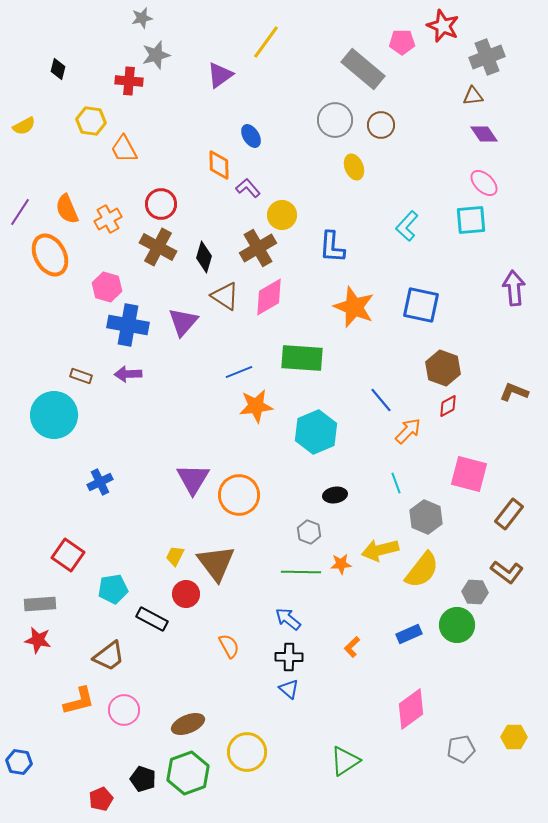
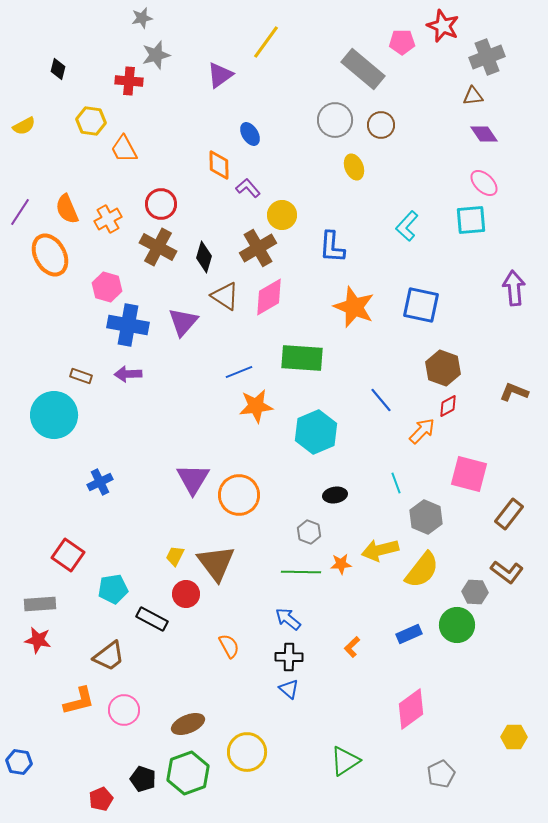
blue ellipse at (251, 136): moved 1 px left, 2 px up
orange arrow at (408, 431): moved 14 px right
gray pentagon at (461, 749): moved 20 px left, 25 px down; rotated 16 degrees counterclockwise
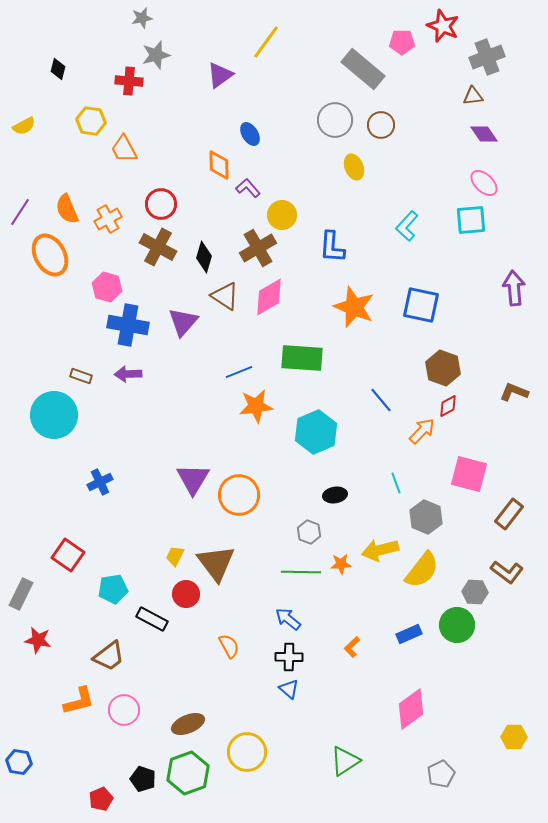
gray rectangle at (40, 604): moved 19 px left, 10 px up; rotated 60 degrees counterclockwise
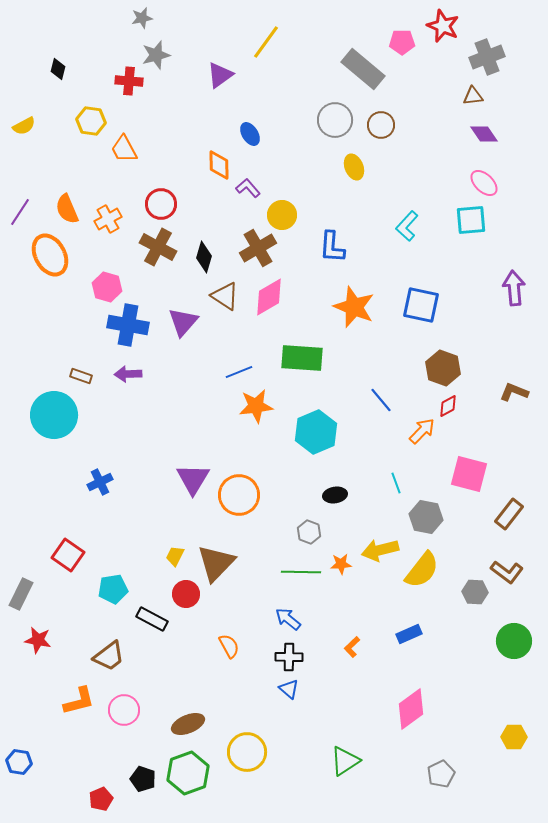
gray hexagon at (426, 517): rotated 12 degrees counterclockwise
brown triangle at (216, 563): rotated 21 degrees clockwise
green circle at (457, 625): moved 57 px right, 16 px down
